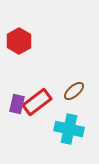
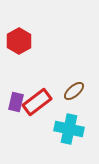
purple rectangle: moved 1 px left, 2 px up
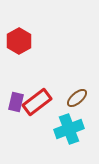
brown ellipse: moved 3 px right, 7 px down
cyan cross: rotated 32 degrees counterclockwise
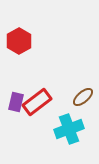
brown ellipse: moved 6 px right, 1 px up
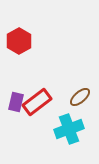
brown ellipse: moved 3 px left
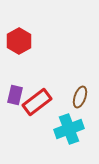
brown ellipse: rotated 30 degrees counterclockwise
purple rectangle: moved 1 px left, 7 px up
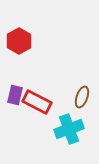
brown ellipse: moved 2 px right
red rectangle: rotated 64 degrees clockwise
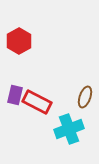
brown ellipse: moved 3 px right
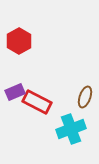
purple rectangle: moved 3 px up; rotated 54 degrees clockwise
cyan cross: moved 2 px right
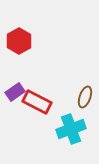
purple rectangle: rotated 12 degrees counterclockwise
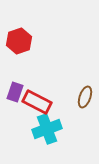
red hexagon: rotated 10 degrees clockwise
purple rectangle: rotated 36 degrees counterclockwise
cyan cross: moved 24 px left
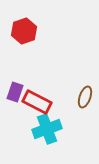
red hexagon: moved 5 px right, 10 px up
